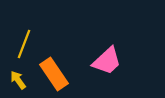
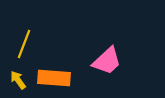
orange rectangle: moved 4 px down; rotated 52 degrees counterclockwise
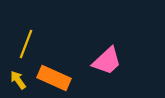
yellow line: moved 2 px right
orange rectangle: rotated 20 degrees clockwise
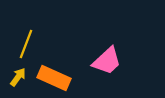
yellow arrow: moved 3 px up; rotated 72 degrees clockwise
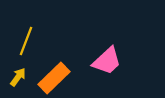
yellow line: moved 3 px up
orange rectangle: rotated 68 degrees counterclockwise
